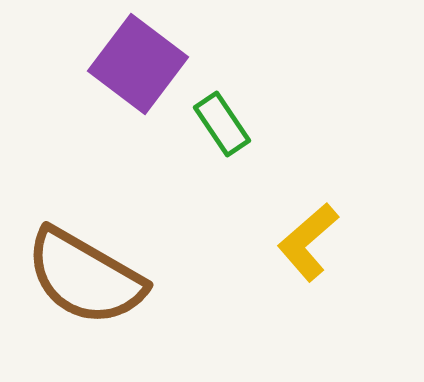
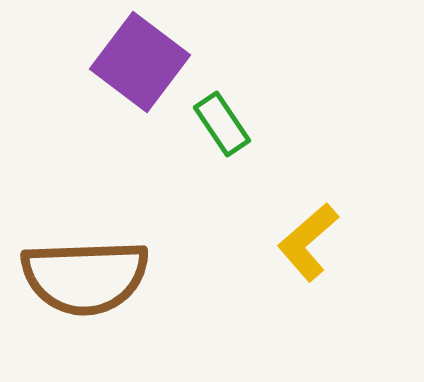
purple square: moved 2 px right, 2 px up
brown semicircle: rotated 32 degrees counterclockwise
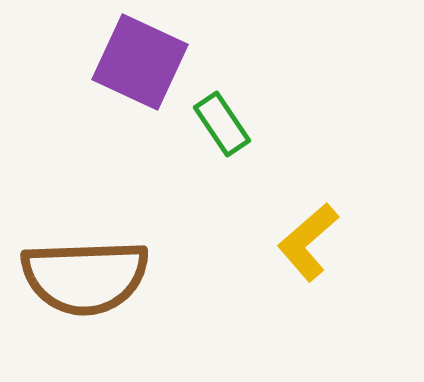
purple square: rotated 12 degrees counterclockwise
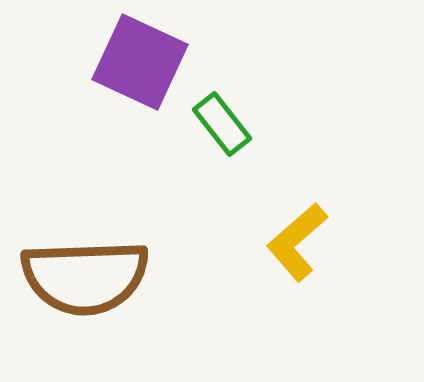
green rectangle: rotated 4 degrees counterclockwise
yellow L-shape: moved 11 px left
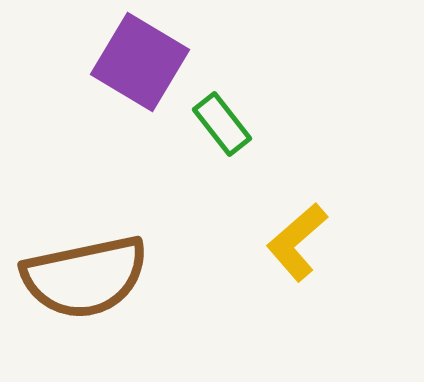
purple square: rotated 6 degrees clockwise
brown semicircle: rotated 10 degrees counterclockwise
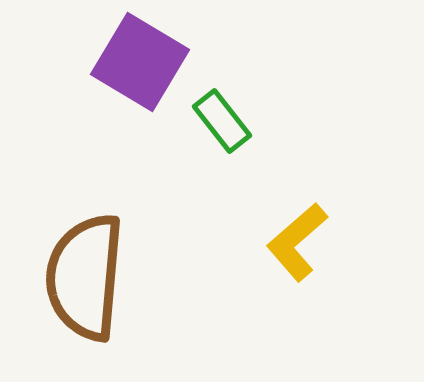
green rectangle: moved 3 px up
brown semicircle: rotated 107 degrees clockwise
